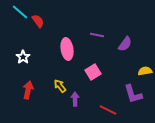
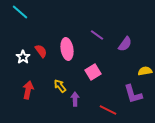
red semicircle: moved 3 px right, 30 px down
purple line: rotated 24 degrees clockwise
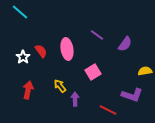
purple L-shape: moved 1 px left, 1 px down; rotated 55 degrees counterclockwise
